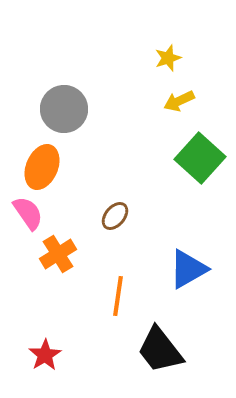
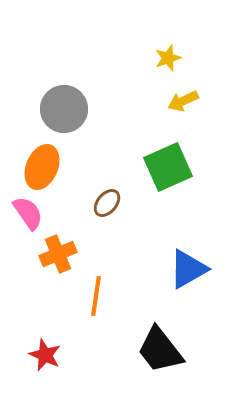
yellow arrow: moved 4 px right
green square: moved 32 px left, 9 px down; rotated 24 degrees clockwise
brown ellipse: moved 8 px left, 13 px up
orange cross: rotated 9 degrees clockwise
orange line: moved 22 px left
red star: rotated 16 degrees counterclockwise
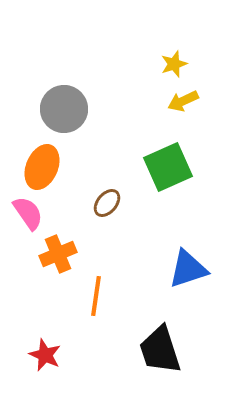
yellow star: moved 6 px right, 6 px down
blue triangle: rotated 12 degrees clockwise
black trapezoid: rotated 20 degrees clockwise
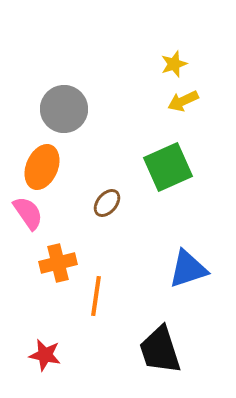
orange cross: moved 9 px down; rotated 9 degrees clockwise
red star: rotated 12 degrees counterclockwise
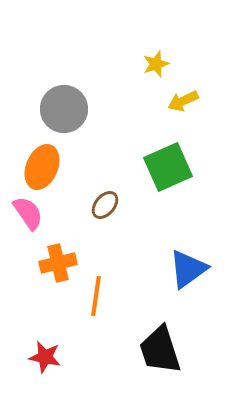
yellow star: moved 18 px left
brown ellipse: moved 2 px left, 2 px down
blue triangle: rotated 18 degrees counterclockwise
red star: moved 2 px down
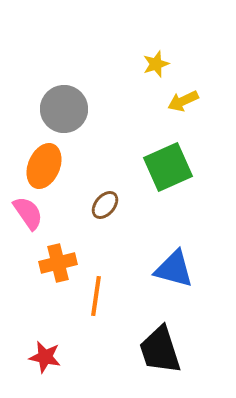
orange ellipse: moved 2 px right, 1 px up
blue triangle: moved 14 px left; rotated 51 degrees clockwise
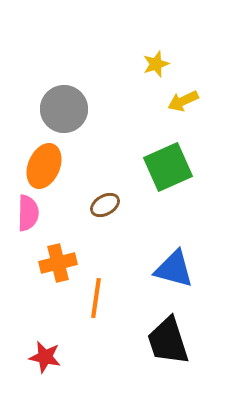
brown ellipse: rotated 20 degrees clockwise
pink semicircle: rotated 36 degrees clockwise
orange line: moved 2 px down
black trapezoid: moved 8 px right, 9 px up
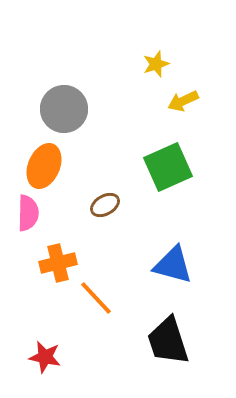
blue triangle: moved 1 px left, 4 px up
orange line: rotated 51 degrees counterclockwise
